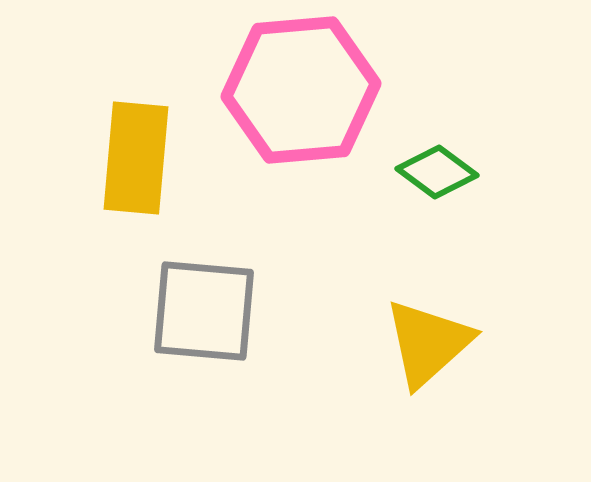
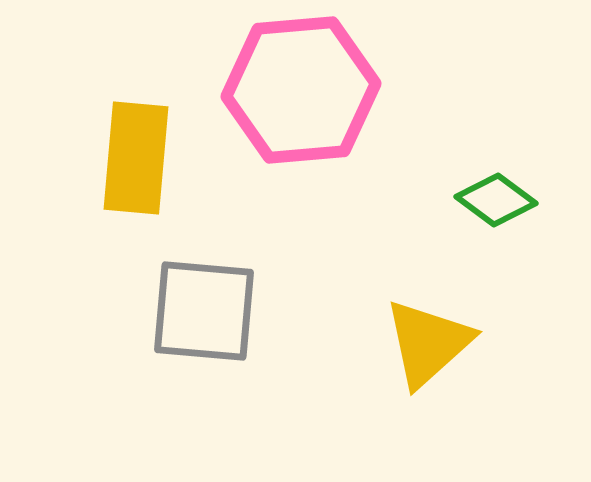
green diamond: moved 59 px right, 28 px down
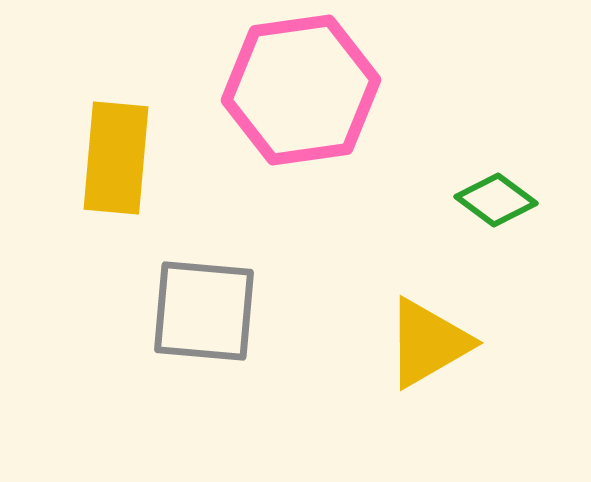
pink hexagon: rotated 3 degrees counterclockwise
yellow rectangle: moved 20 px left
yellow triangle: rotated 12 degrees clockwise
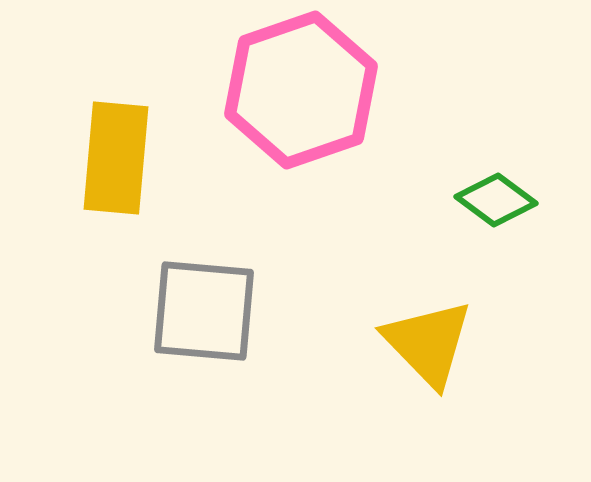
pink hexagon: rotated 11 degrees counterclockwise
yellow triangle: rotated 44 degrees counterclockwise
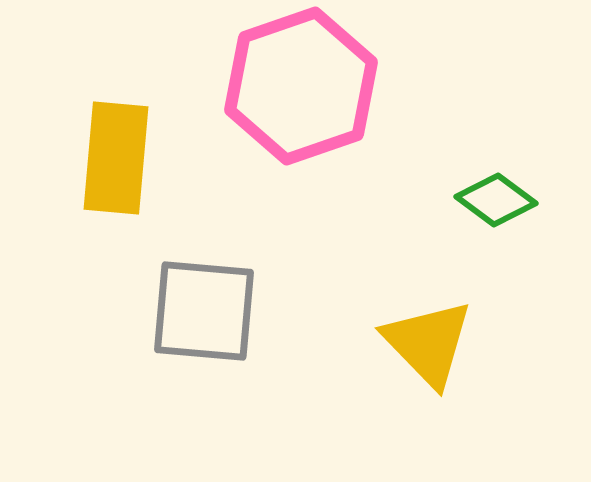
pink hexagon: moved 4 px up
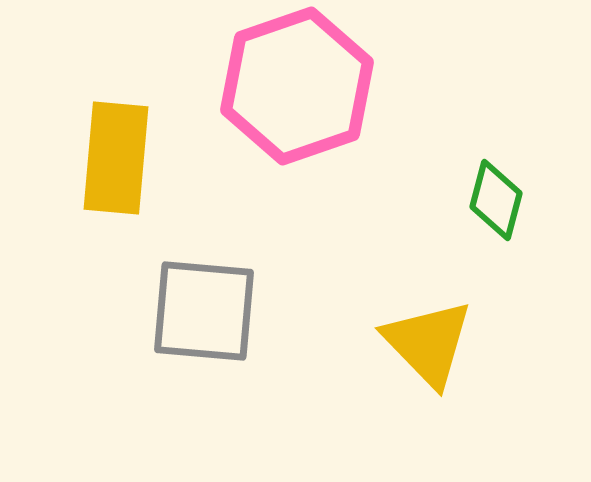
pink hexagon: moved 4 px left
green diamond: rotated 68 degrees clockwise
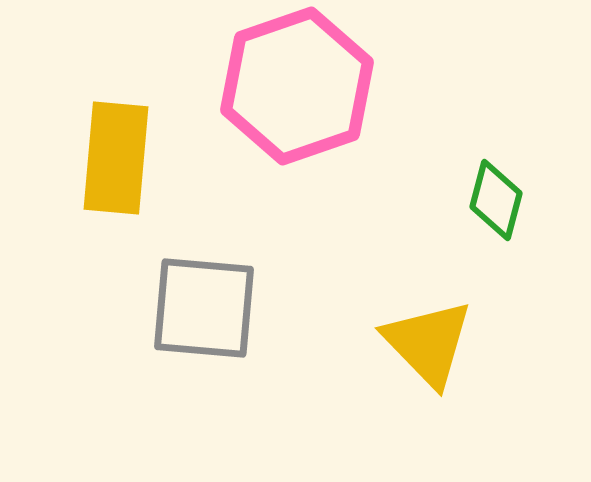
gray square: moved 3 px up
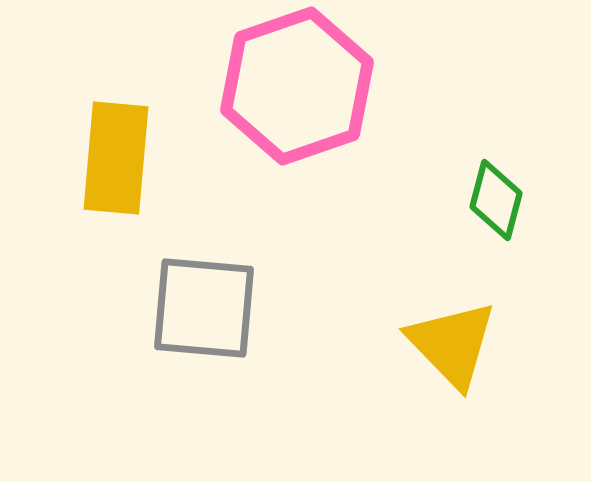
yellow triangle: moved 24 px right, 1 px down
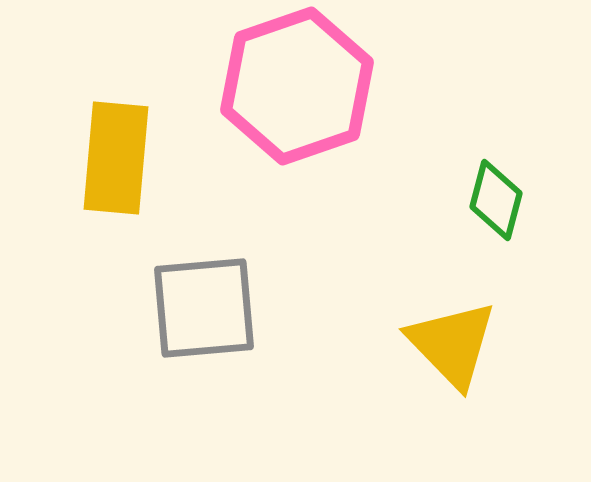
gray square: rotated 10 degrees counterclockwise
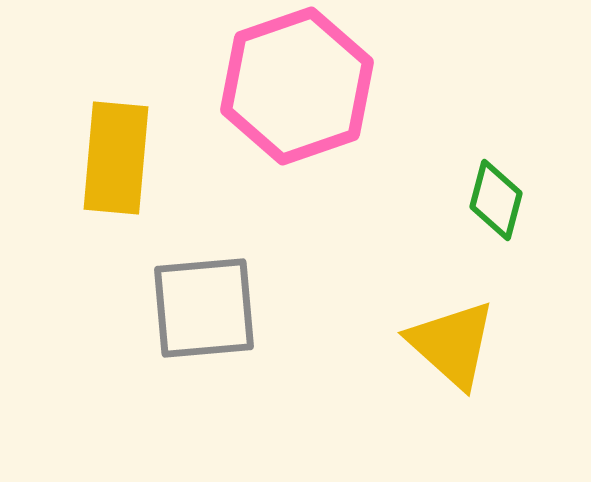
yellow triangle: rotated 4 degrees counterclockwise
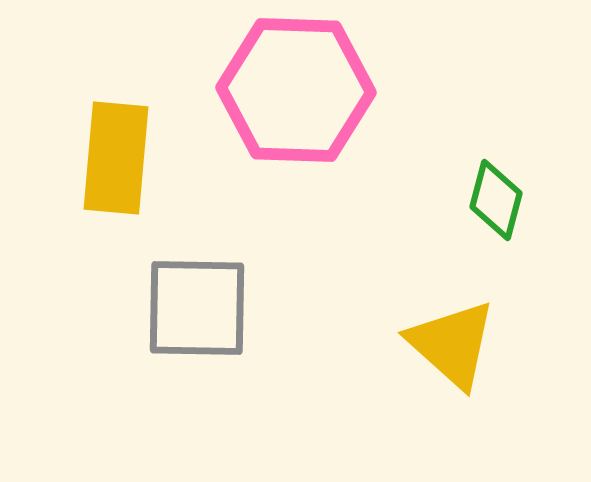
pink hexagon: moved 1 px left, 4 px down; rotated 21 degrees clockwise
gray square: moved 7 px left; rotated 6 degrees clockwise
